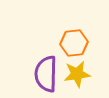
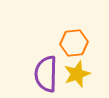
yellow star: rotated 12 degrees counterclockwise
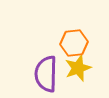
yellow star: moved 1 px right, 6 px up
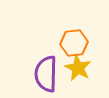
yellow star: rotated 24 degrees counterclockwise
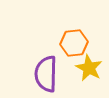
yellow star: moved 11 px right
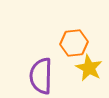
purple semicircle: moved 5 px left, 2 px down
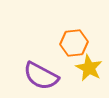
purple semicircle: rotated 63 degrees counterclockwise
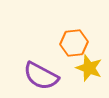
yellow star: rotated 8 degrees counterclockwise
